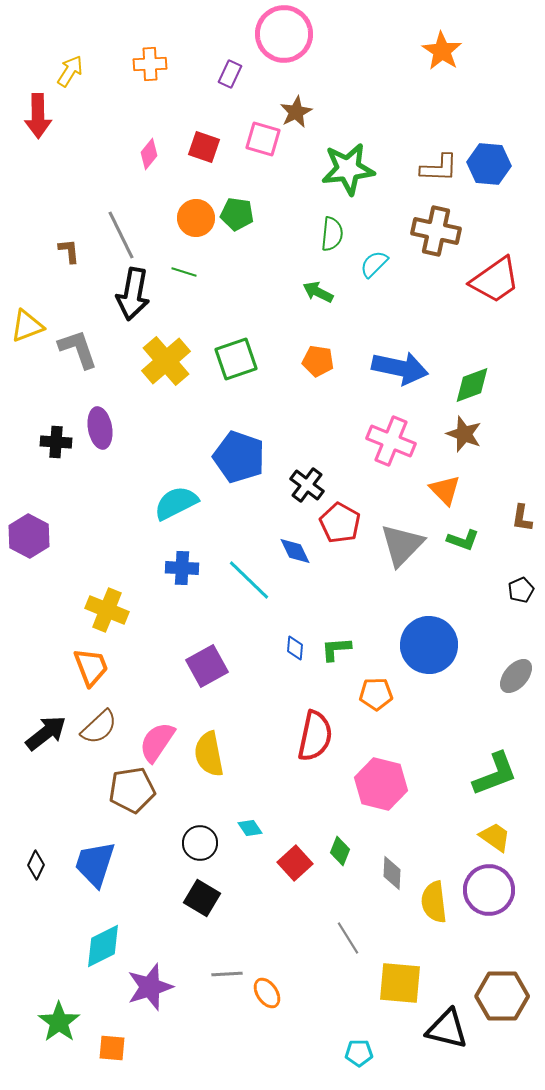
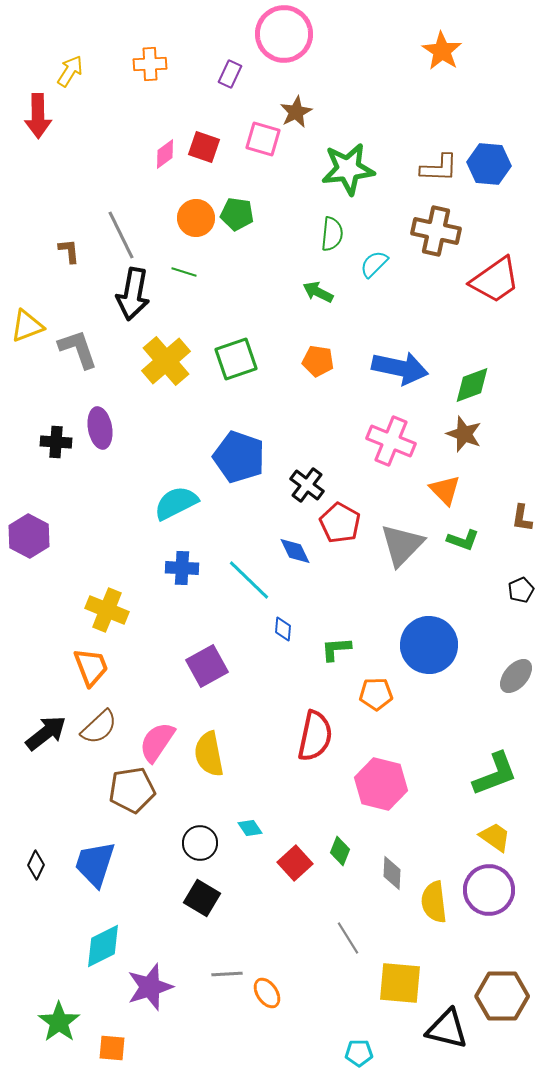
pink diamond at (149, 154): moved 16 px right; rotated 16 degrees clockwise
blue diamond at (295, 648): moved 12 px left, 19 px up
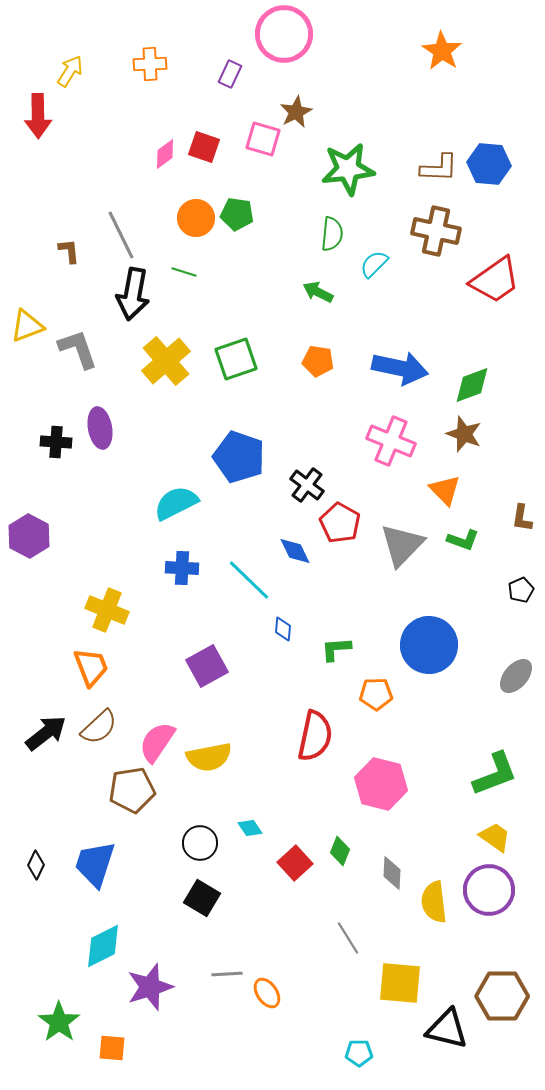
yellow semicircle at (209, 754): moved 3 px down; rotated 90 degrees counterclockwise
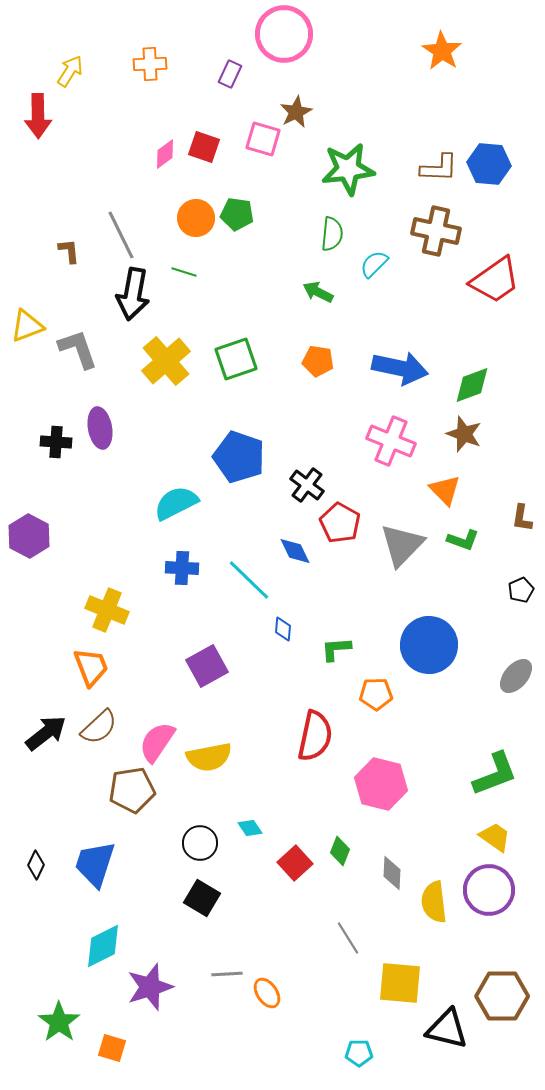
orange square at (112, 1048): rotated 12 degrees clockwise
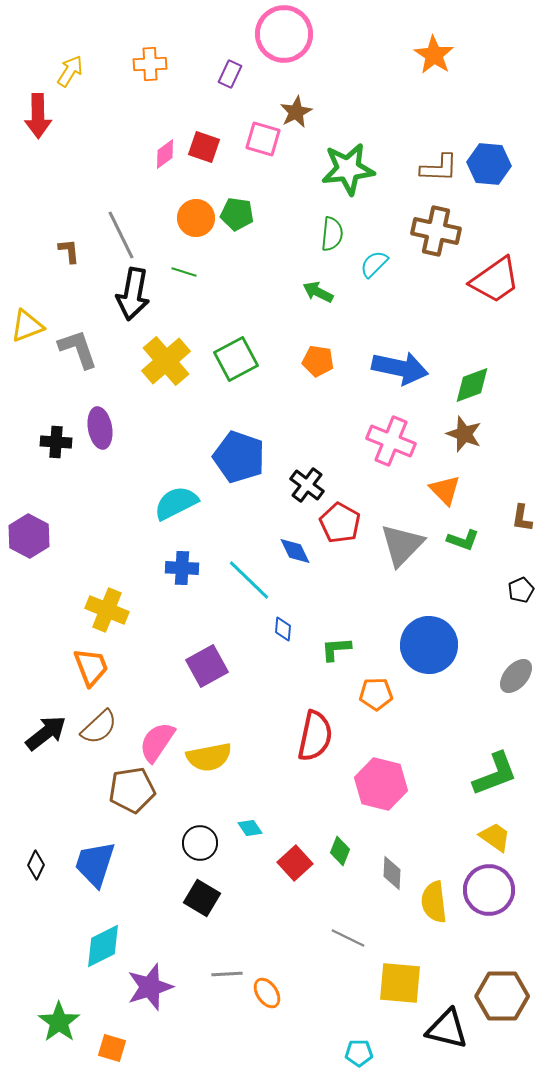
orange star at (442, 51): moved 8 px left, 4 px down
green square at (236, 359): rotated 9 degrees counterclockwise
gray line at (348, 938): rotated 32 degrees counterclockwise
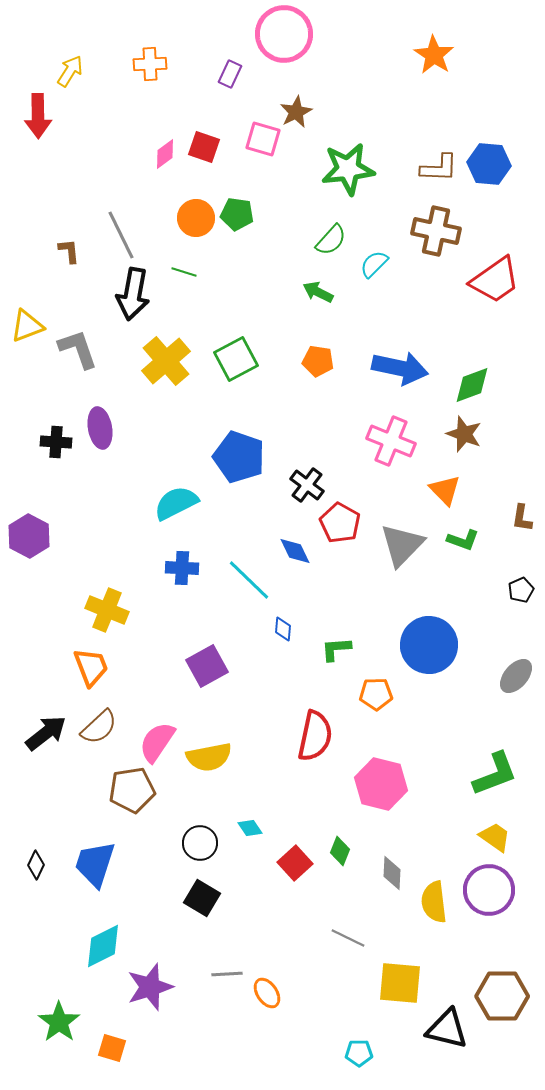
green semicircle at (332, 234): moved 1 px left, 6 px down; rotated 36 degrees clockwise
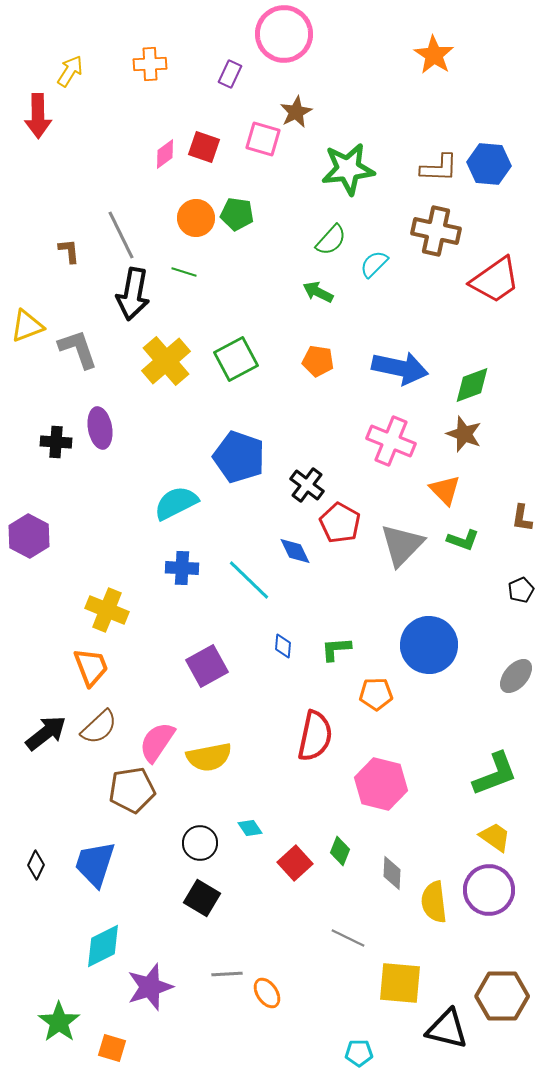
blue diamond at (283, 629): moved 17 px down
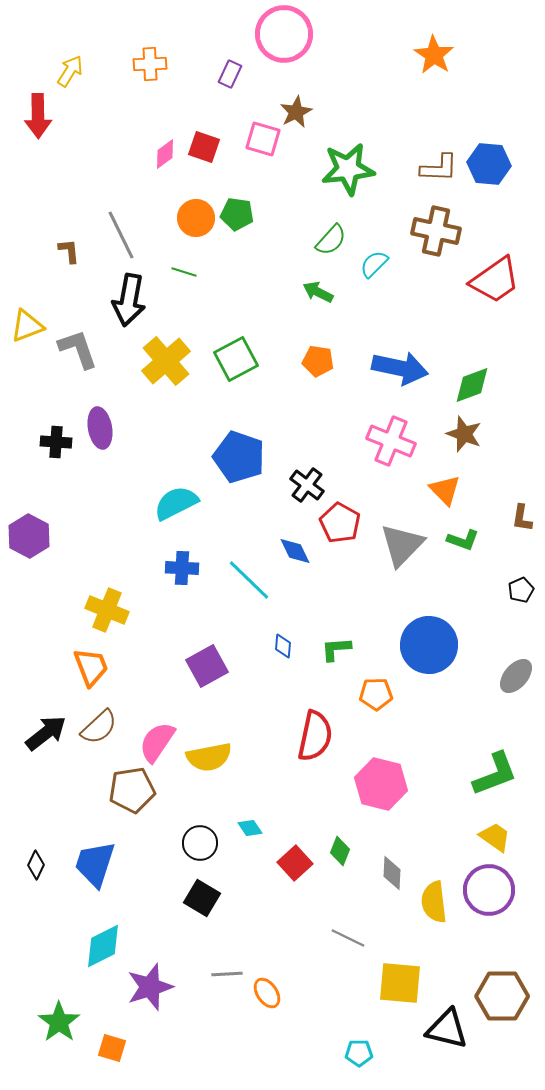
black arrow at (133, 294): moved 4 px left, 6 px down
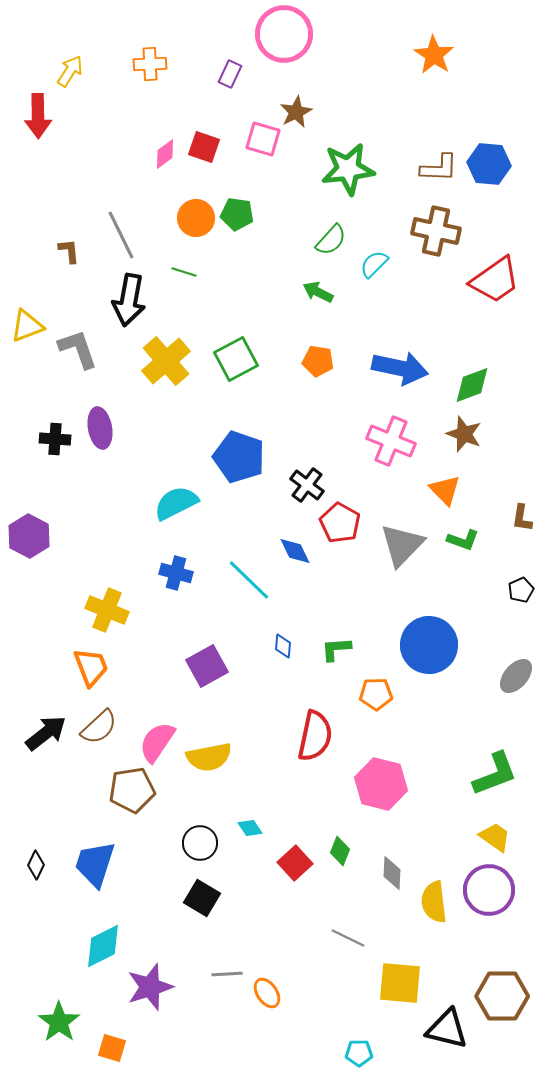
black cross at (56, 442): moved 1 px left, 3 px up
blue cross at (182, 568): moved 6 px left, 5 px down; rotated 12 degrees clockwise
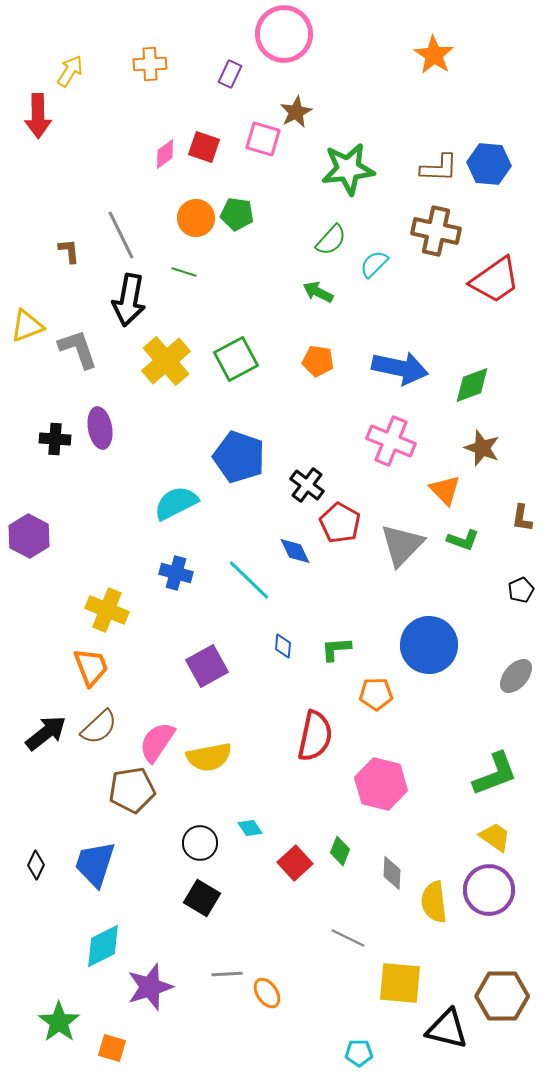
brown star at (464, 434): moved 18 px right, 14 px down
